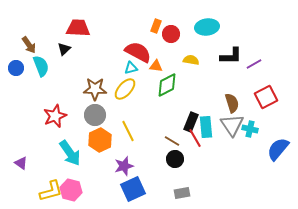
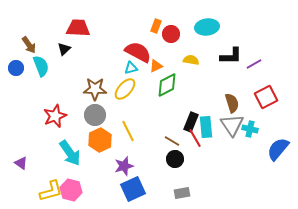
orange triangle: rotated 32 degrees counterclockwise
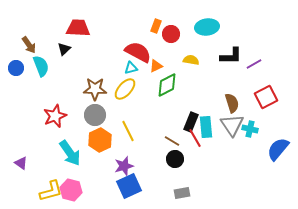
blue square: moved 4 px left, 3 px up
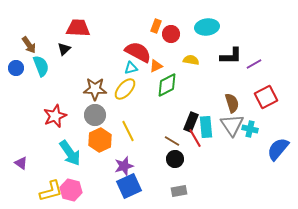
gray rectangle: moved 3 px left, 2 px up
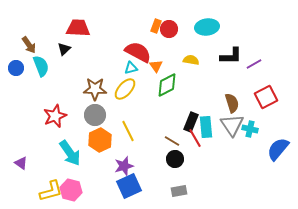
red circle: moved 2 px left, 5 px up
orange triangle: rotated 40 degrees counterclockwise
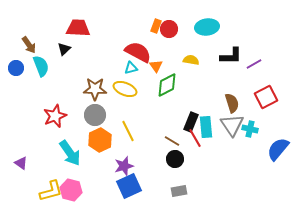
yellow ellipse: rotated 70 degrees clockwise
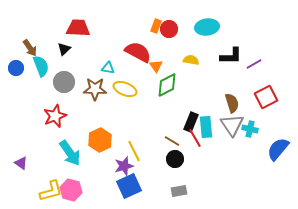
brown arrow: moved 1 px right, 3 px down
cyan triangle: moved 23 px left; rotated 24 degrees clockwise
gray circle: moved 31 px left, 33 px up
yellow line: moved 6 px right, 20 px down
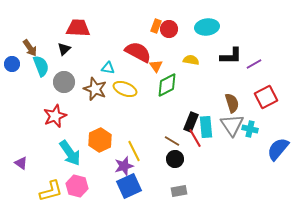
blue circle: moved 4 px left, 4 px up
brown star: rotated 20 degrees clockwise
pink hexagon: moved 6 px right, 4 px up
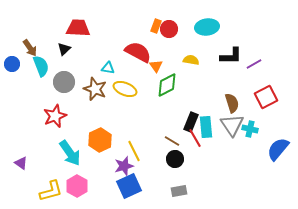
pink hexagon: rotated 15 degrees clockwise
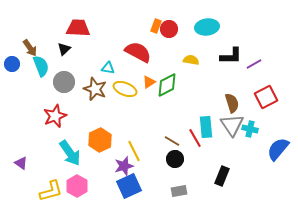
orange triangle: moved 7 px left, 16 px down; rotated 32 degrees clockwise
black rectangle: moved 31 px right, 54 px down
